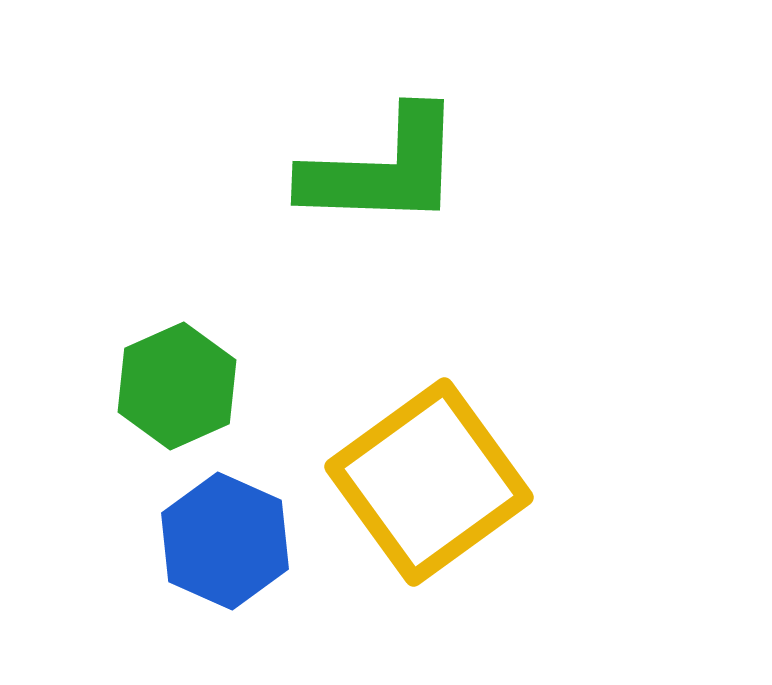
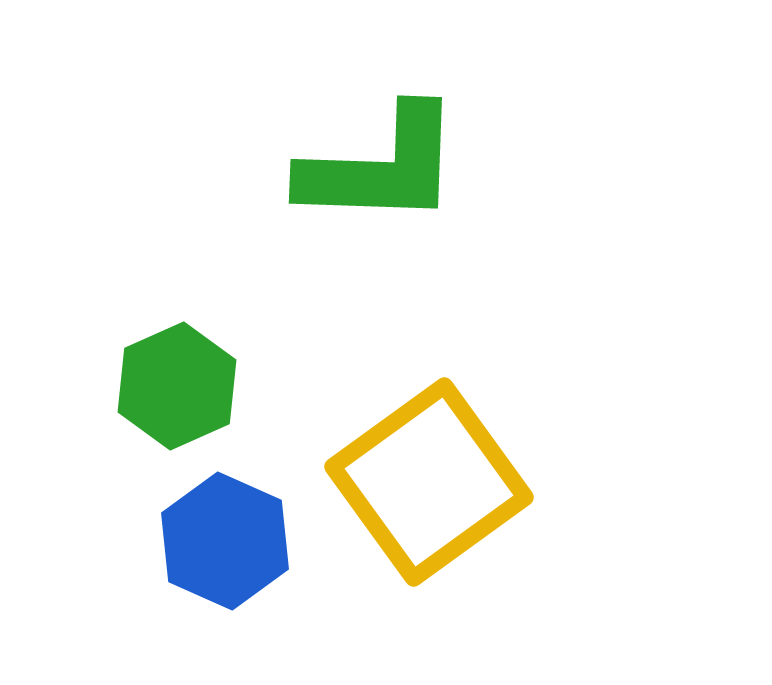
green L-shape: moved 2 px left, 2 px up
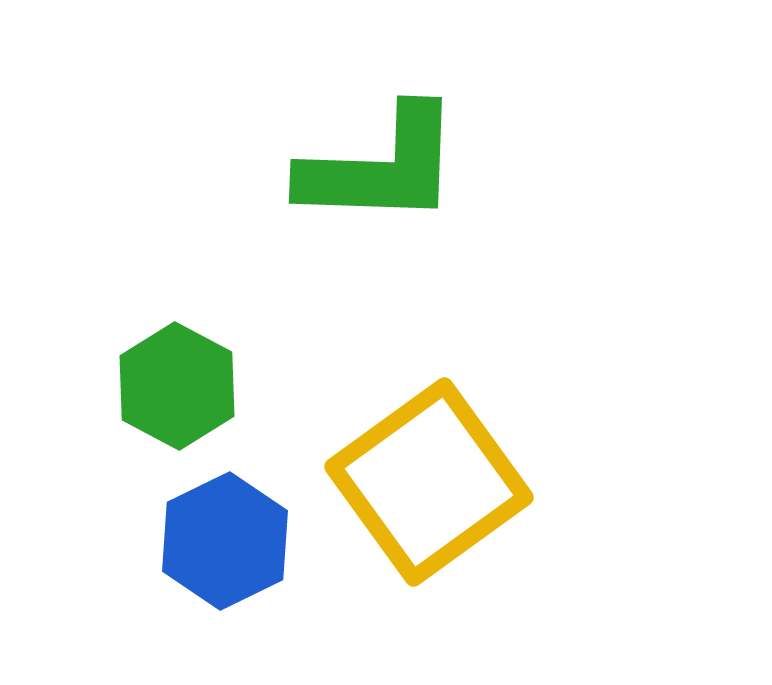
green hexagon: rotated 8 degrees counterclockwise
blue hexagon: rotated 10 degrees clockwise
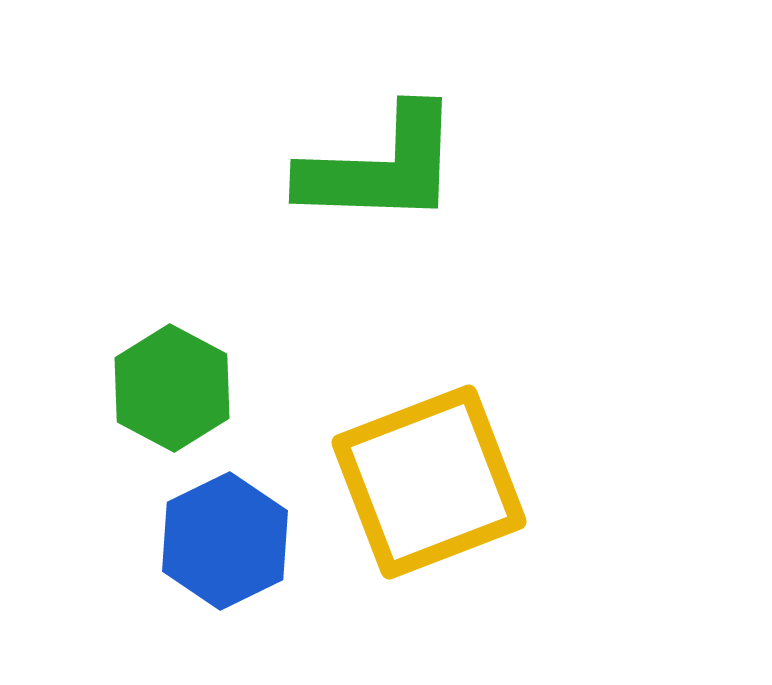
green hexagon: moved 5 px left, 2 px down
yellow square: rotated 15 degrees clockwise
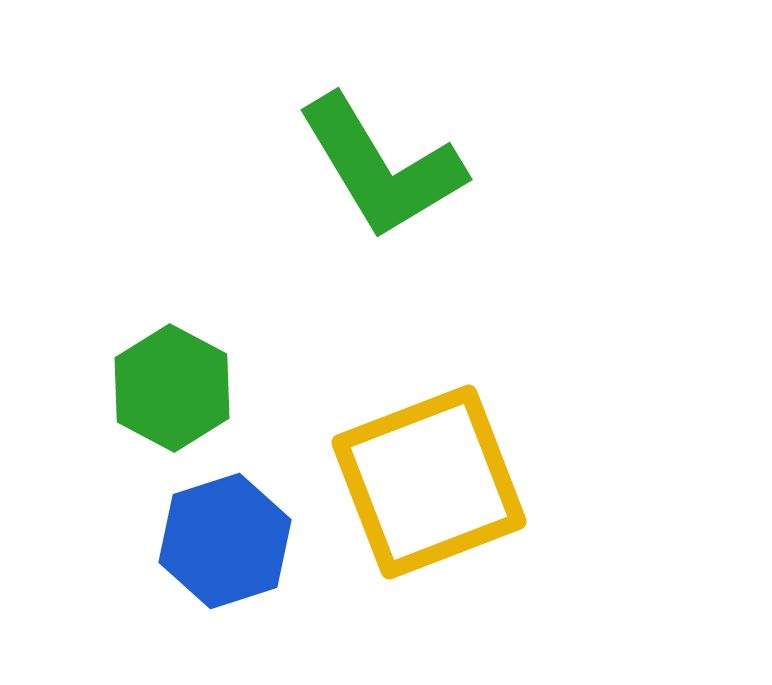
green L-shape: rotated 57 degrees clockwise
blue hexagon: rotated 8 degrees clockwise
